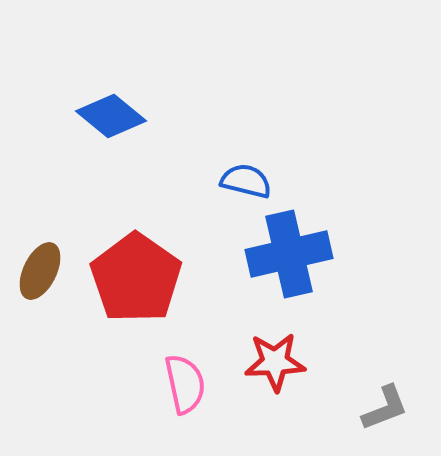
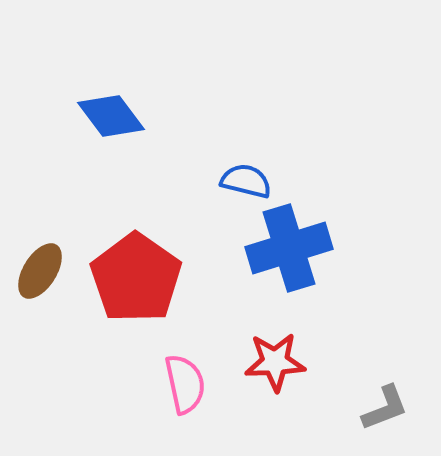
blue diamond: rotated 14 degrees clockwise
blue cross: moved 6 px up; rotated 4 degrees counterclockwise
brown ellipse: rotated 6 degrees clockwise
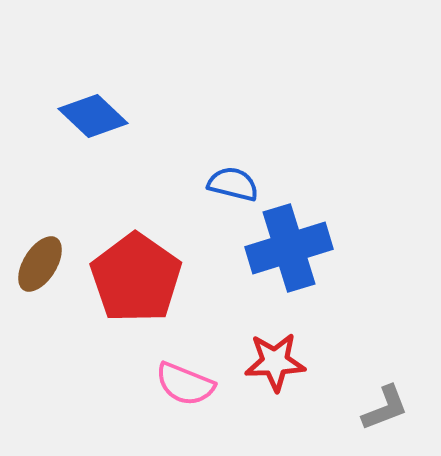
blue diamond: moved 18 px left; rotated 10 degrees counterclockwise
blue semicircle: moved 13 px left, 3 px down
brown ellipse: moved 7 px up
pink semicircle: rotated 124 degrees clockwise
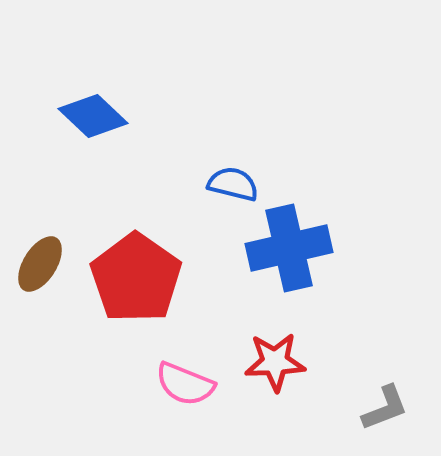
blue cross: rotated 4 degrees clockwise
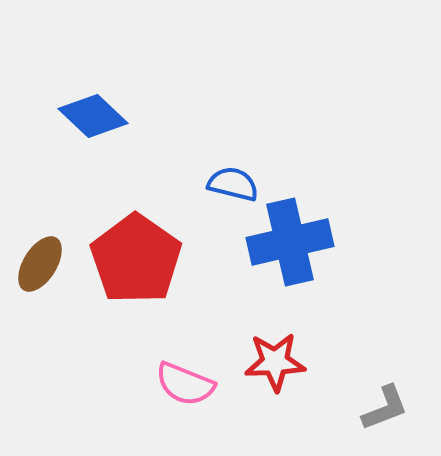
blue cross: moved 1 px right, 6 px up
red pentagon: moved 19 px up
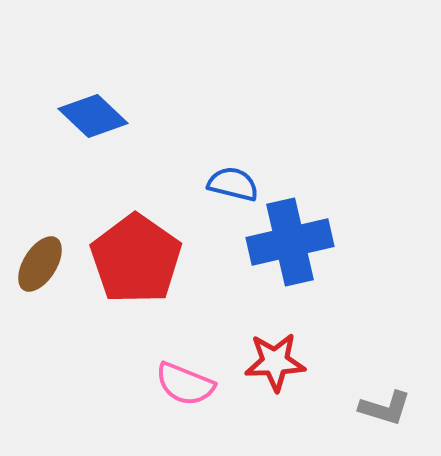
gray L-shape: rotated 38 degrees clockwise
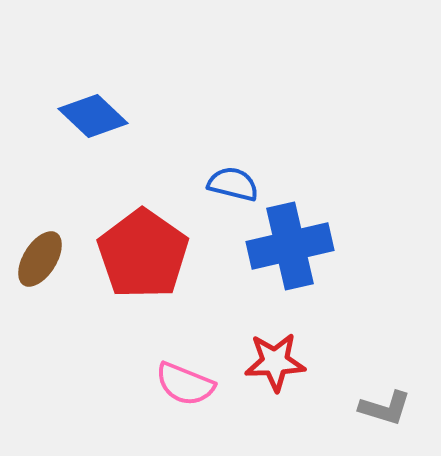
blue cross: moved 4 px down
red pentagon: moved 7 px right, 5 px up
brown ellipse: moved 5 px up
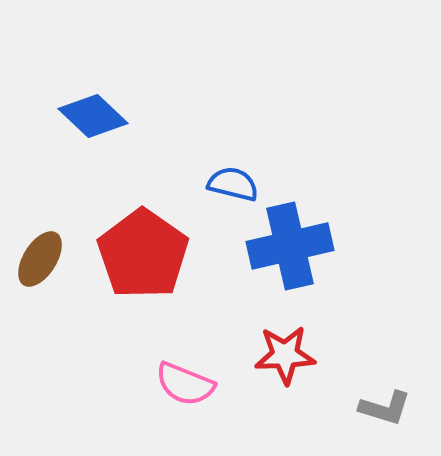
red star: moved 10 px right, 7 px up
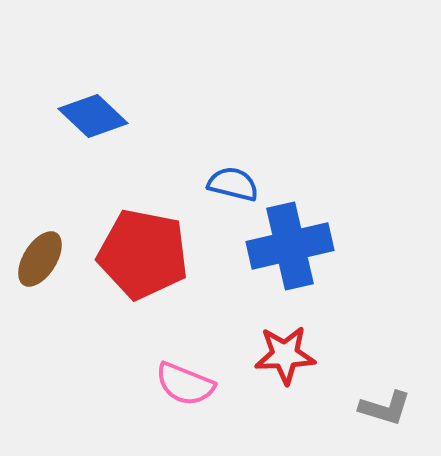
red pentagon: rotated 24 degrees counterclockwise
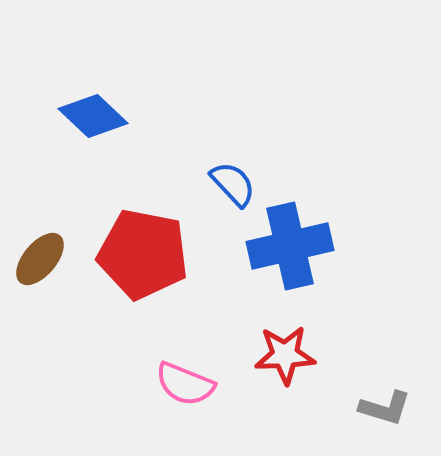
blue semicircle: rotated 33 degrees clockwise
brown ellipse: rotated 8 degrees clockwise
